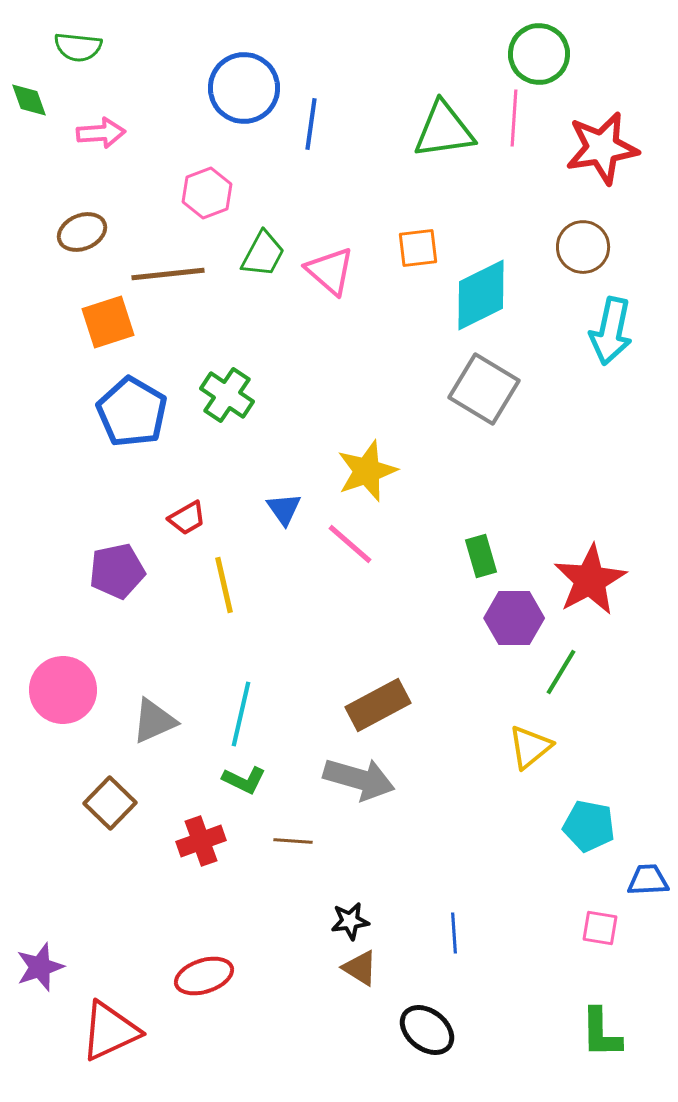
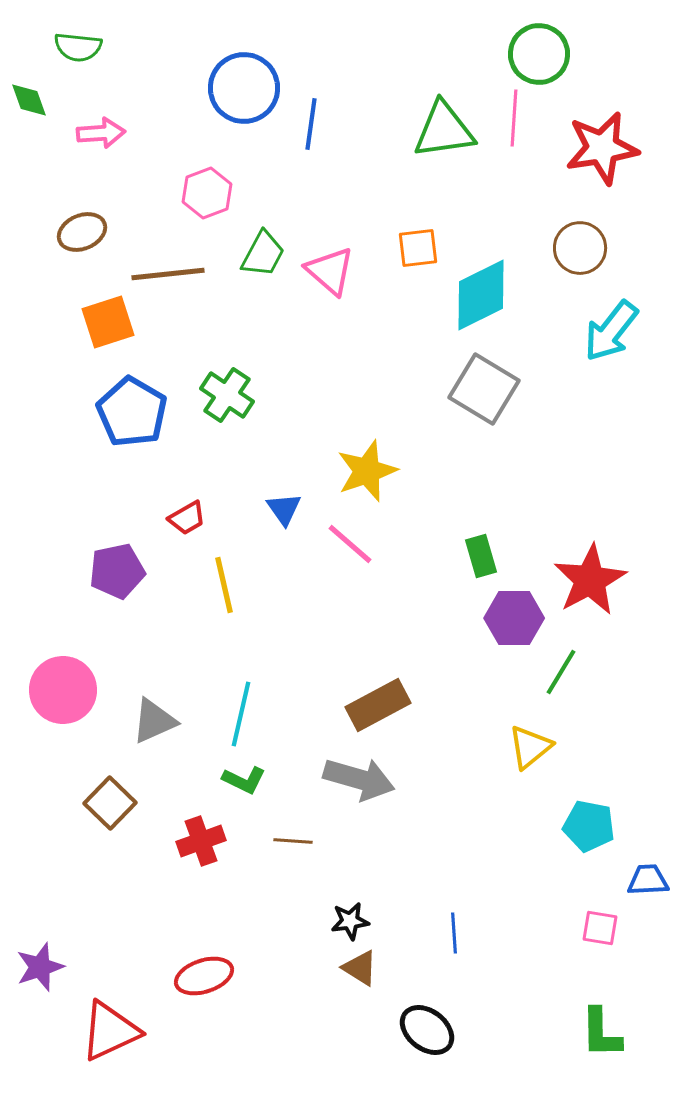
brown circle at (583, 247): moved 3 px left, 1 px down
cyan arrow at (611, 331): rotated 26 degrees clockwise
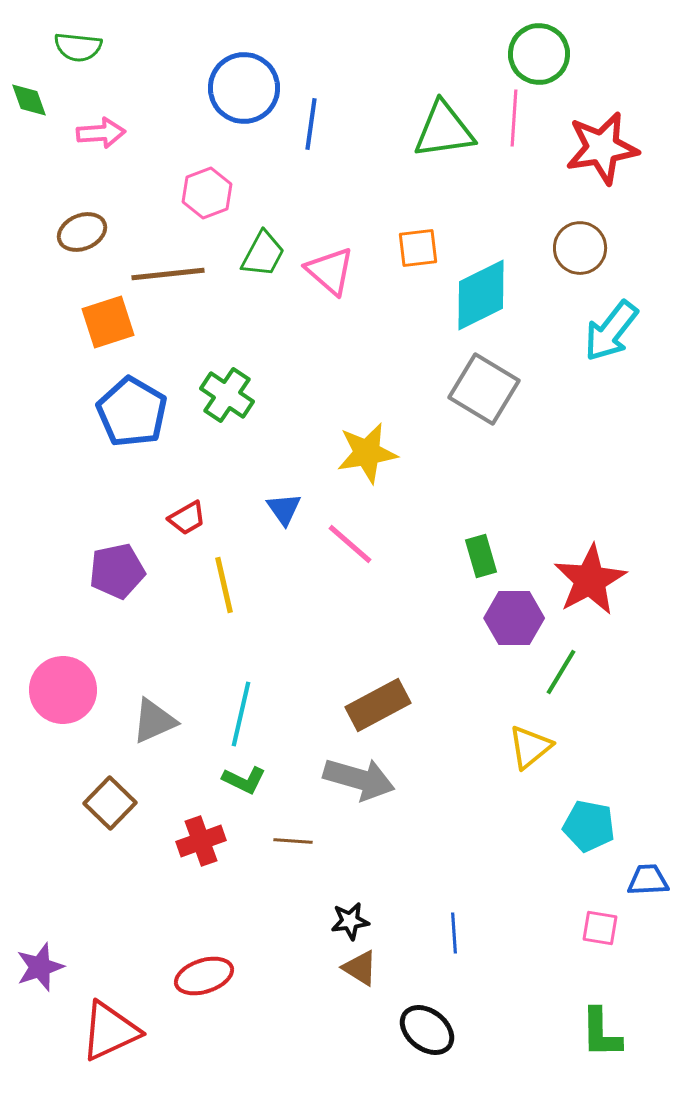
yellow star at (367, 471): moved 18 px up; rotated 10 degrees clockwise
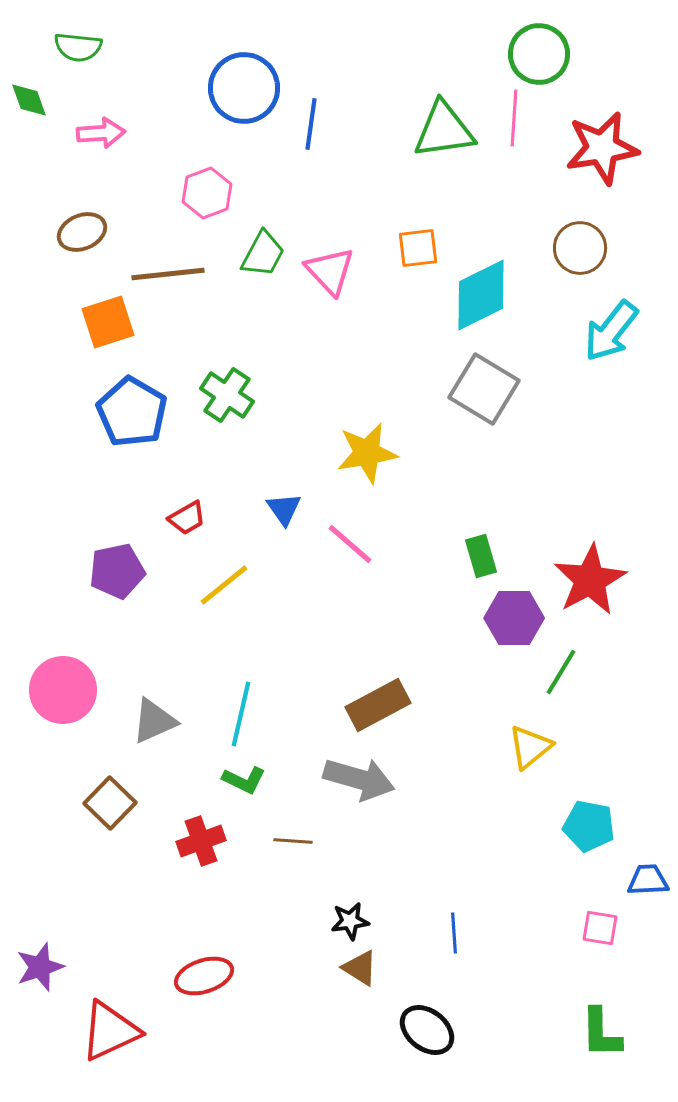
pink triangle at (330, 271): rotated 6 degrees clockwise
yellow line at (224, 585): rotated 64 degrees clockwise
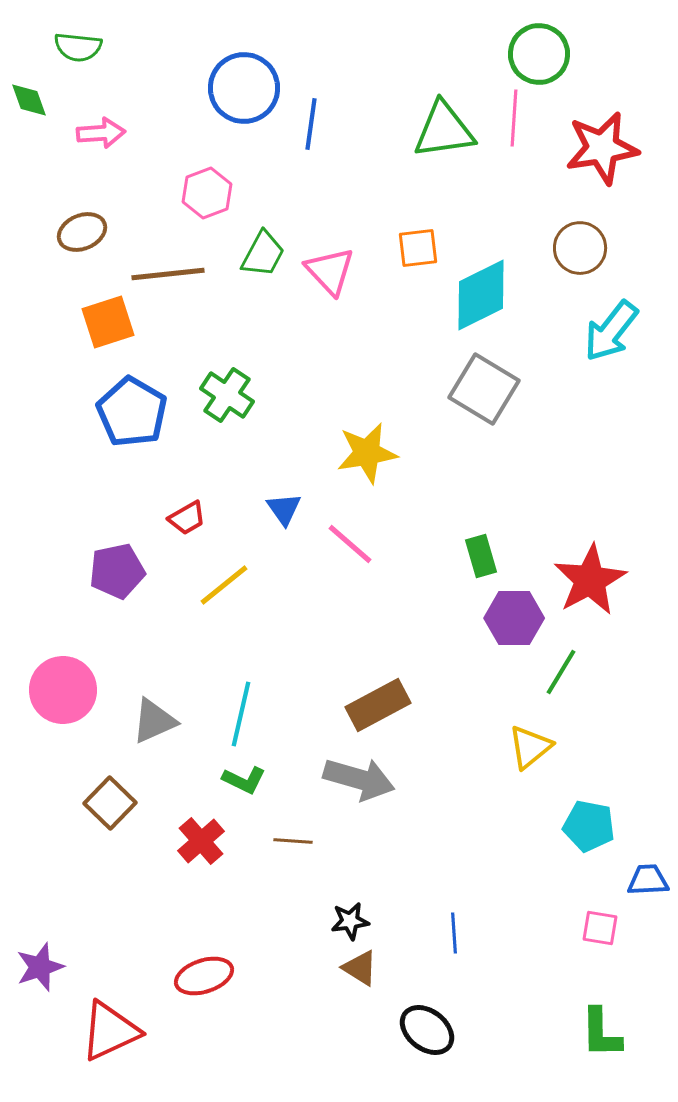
red cross at (201, 841): rotated 21 degrees counterclockwise
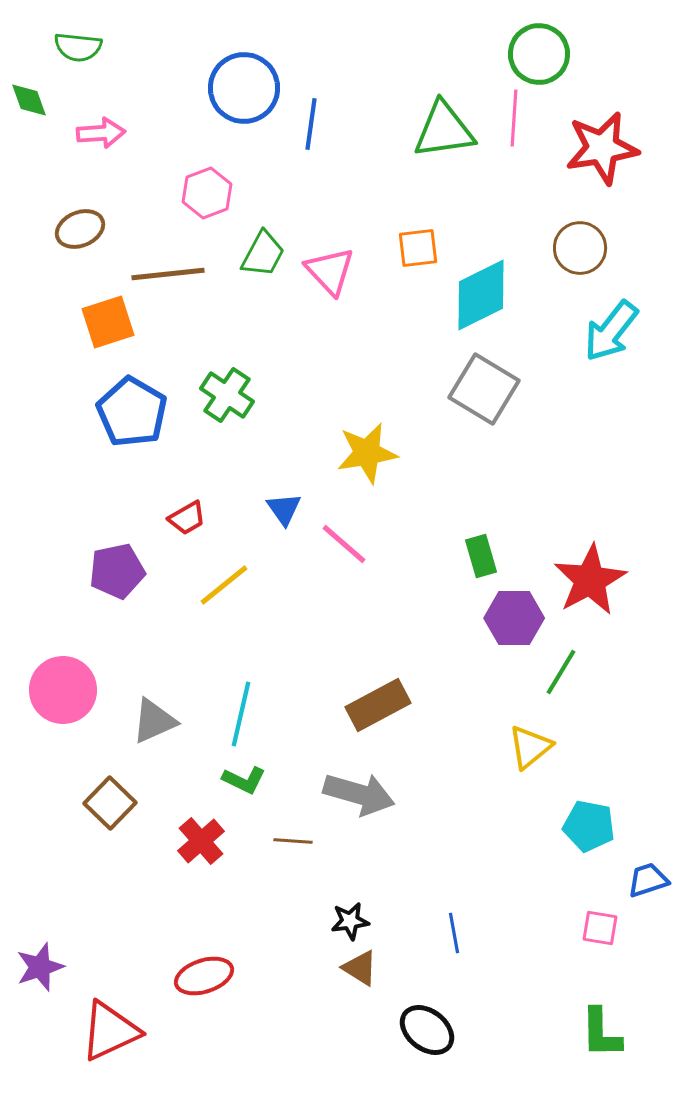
brown ellipse at (82, 232): moved 2 px left, 3 px up
pink line at (350, 544): moved 6 px left
gray arrow at (359, 779): moved 15 px down
blue trapezoid at (648, 880): rotated 15 degrees counterclockwise
blue line at (454, 933): rotated 6 degrees counterclockwise
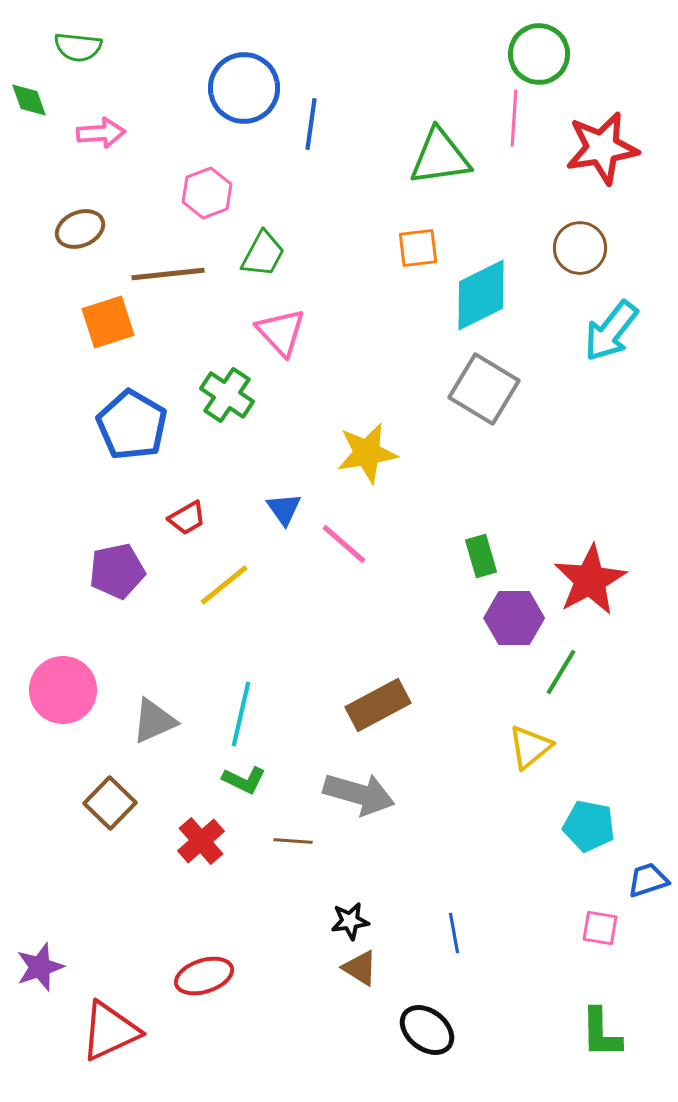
green triangle at (444, 130): moved 4 px left, 27 px down
pink triangle at (330, 271): moved 49 px left, 61 px down
blue pentagon at (132, 412): moved 13 px down
